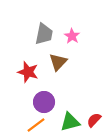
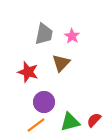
brown triangle: moved 3 px right, 1 px down
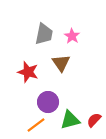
brown triangle: rotated 18 degrees counterclockwise
purple circle: moved 4 px right
green triangle: moved 2 px up
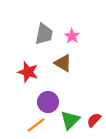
brown triangle: moved 2 px right; rotated 24 degrees counterclockwise
green triangle: rotated 30 degrees counterclockwise
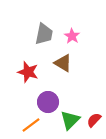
orange line: moved 5 px left
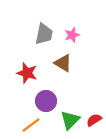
pink star: moved 1 px up; rotated 21 degrees clockwise
red star: moved 1 px left, 1 px down
purple circle: moved 2 px left, 1 px up
red semicircle: rotated 14 degrees clockwise
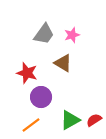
gray trapezoid: rotated 25 degrees clockwise
purple circle: moved 5 px left, 4 px up
green triangle: rotated 15 degrees clockwise
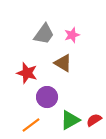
purple circle: moved 6 px right
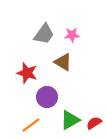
pink star: rotated 14 degrees clockwise
brown triangle: moved 1 px up
red semicircle: moved 3 px down
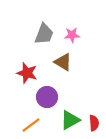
gray trapezoid: rotated 15 degrees counterclockwise
red semicircle: rotated 119 degrees clockwise
